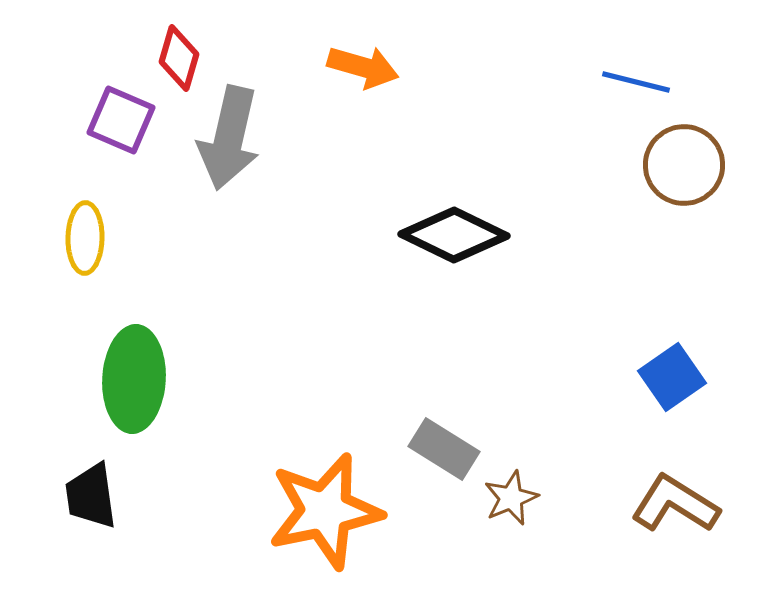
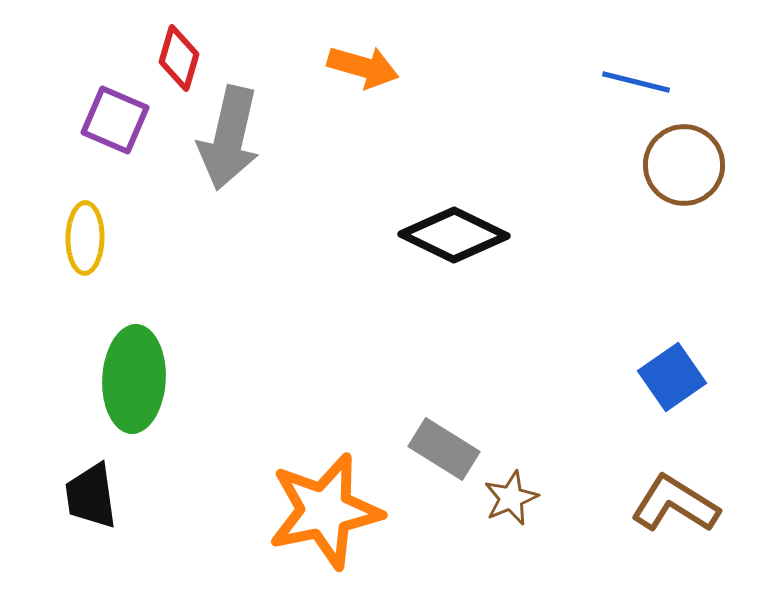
purple square: moved 6 px left
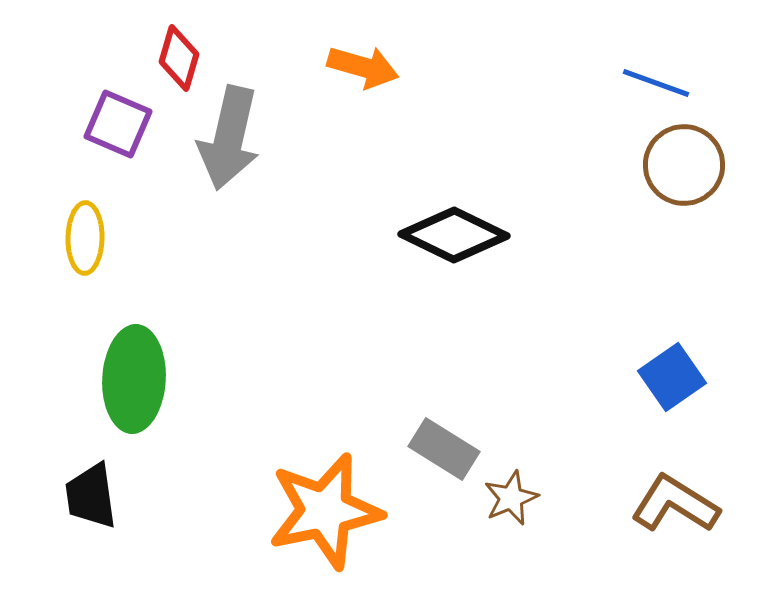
blue line: moved 20 px right, 1 px down; rotated 6 degrees clockwise
purple square: moved 3 px right, 4 px down
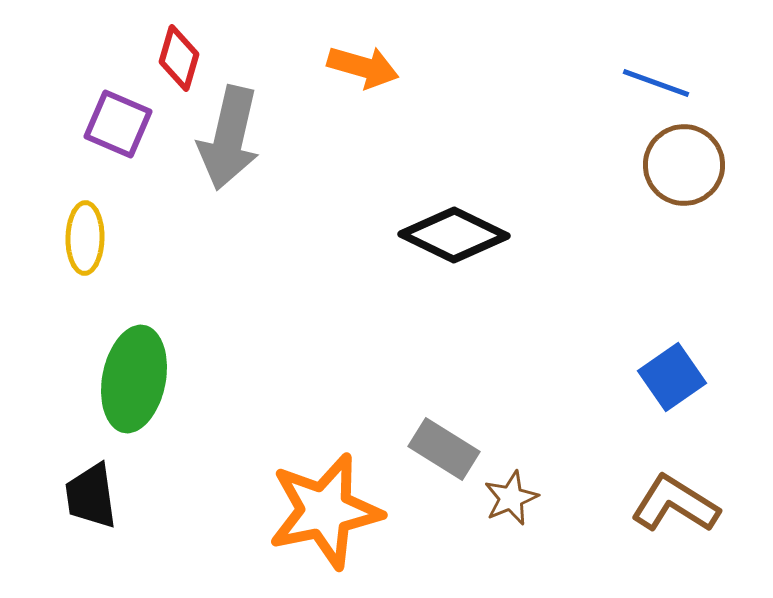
green ellipse: rotated 8 degrees clockwise
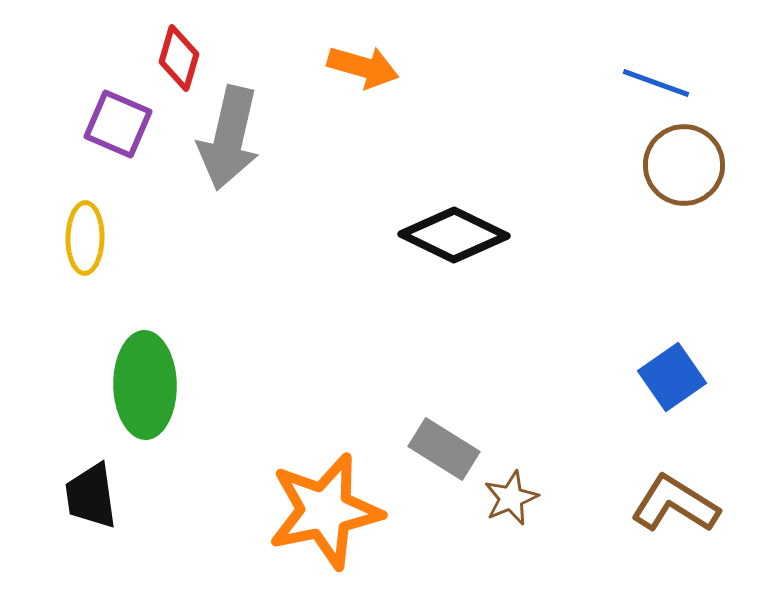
green ellipse: moved 11 px right, 6 px down; rotated 12 degrees counterclockwise
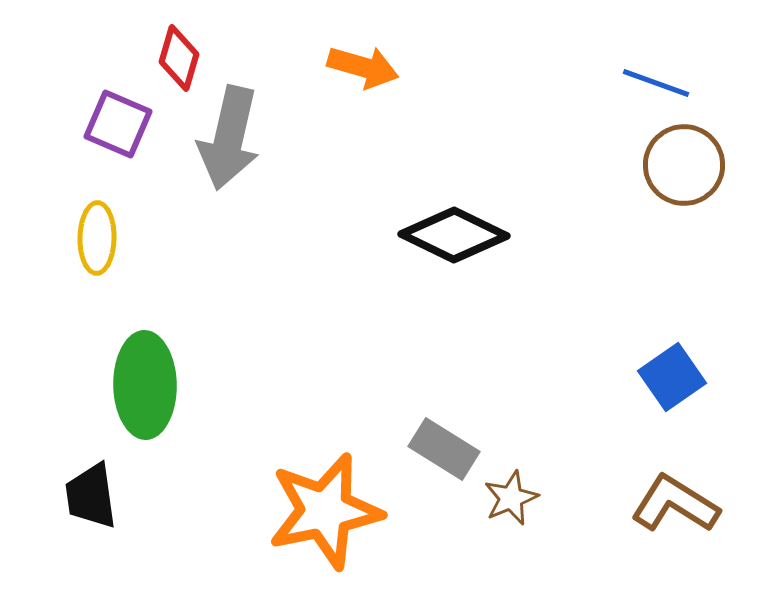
yellow ellipse: moved 12 px right
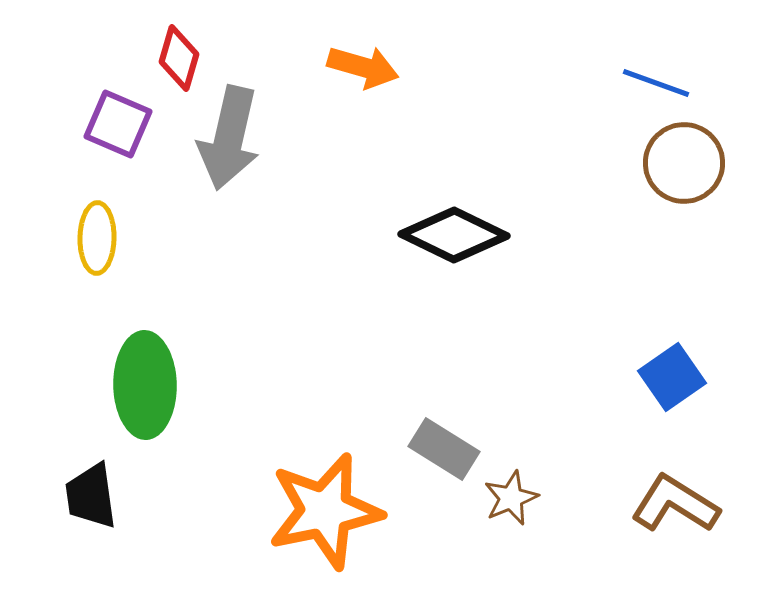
brown circle: moved 2 px up
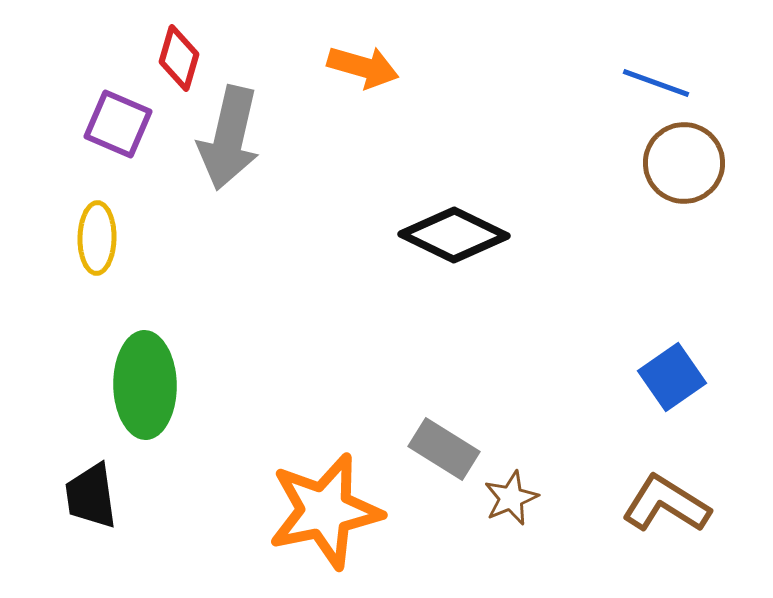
brown L-shape: moved 9 px left
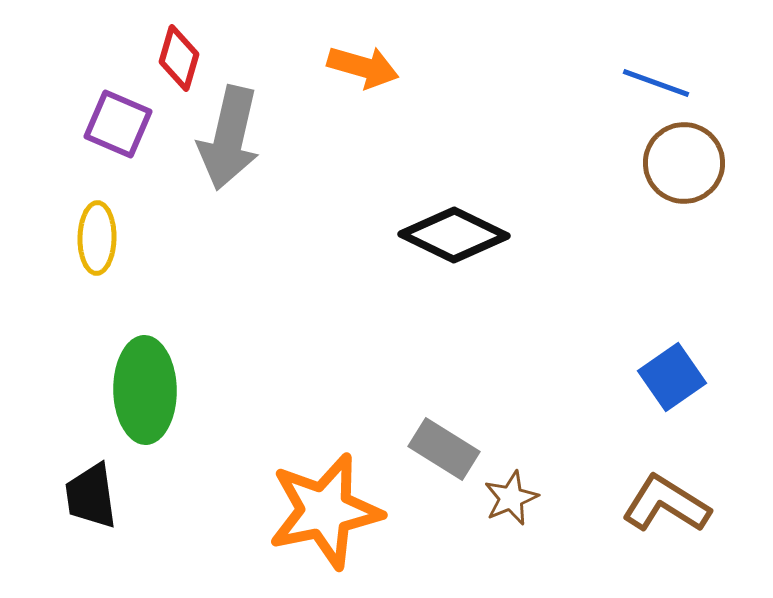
green ellipse: moved 5 px down
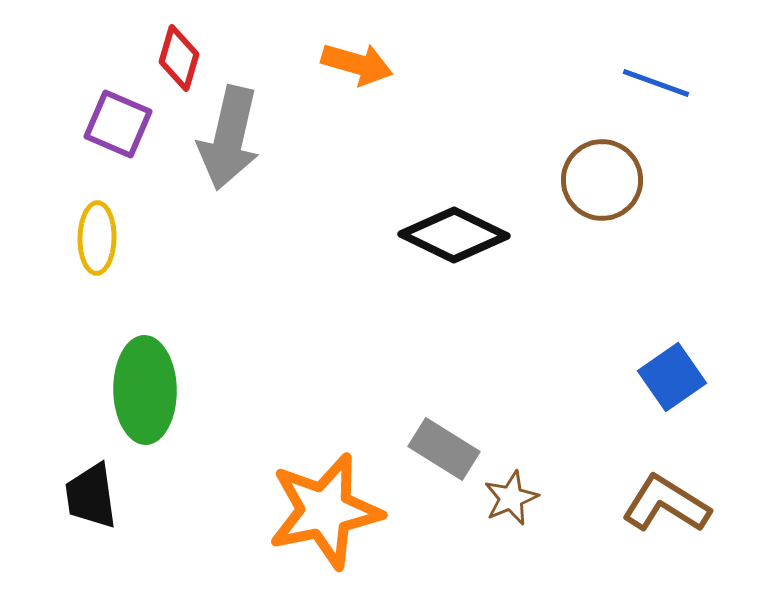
orange arrow: moved 6 px left, 3 px up
brown circle: moved 82 px left, 17 px down
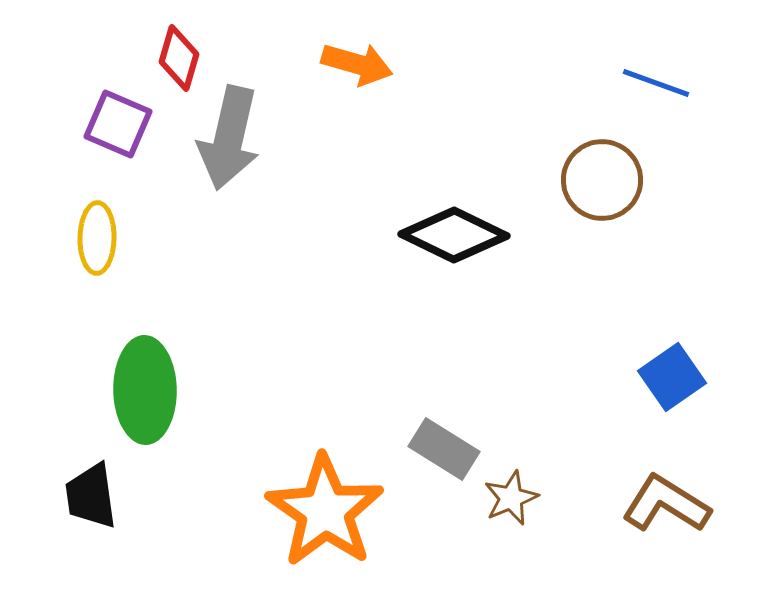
orange star: rotated 25 degrees counterclockwise
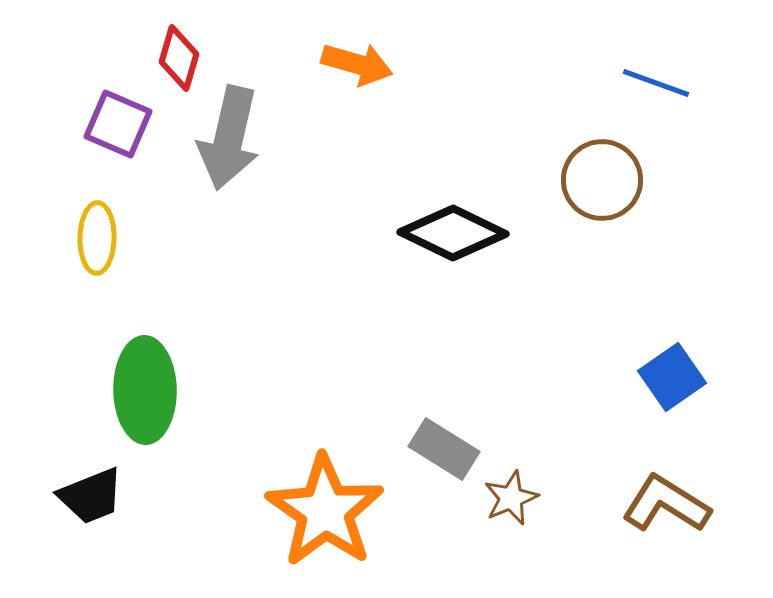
black diamond: moved 1 px left, 2 px up
black trapezoid: rotated 104 degrees counterclockwise
